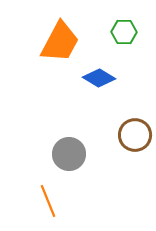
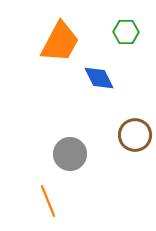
green hexagon: moved 2 px right
blue diamond: rotated 32 degrees clockwise
gray circle: moved 1 px right
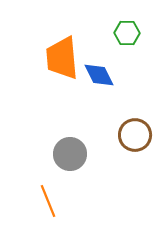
green hexagon: moved 1 px right, 1 px down
orange trapezoid: moved 2 px right, 16 px down; rotated 147 degrees clockwise
blue diamond: moved 3 px up
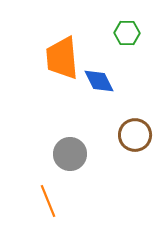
blue diamond: moved 6 px down
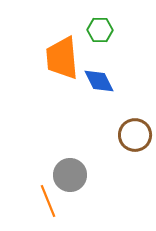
green hexagon: moved 27 px left, 3 px up
gray circle: moved 21 px down
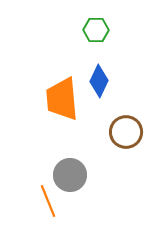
green hexagon: moved 4 px left
orange trapezoid: moved 41 px down
blue diamond: rotated 52 degrees clockwise
brown circle: moved 9 px left, 3 px up
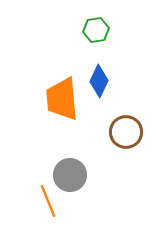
green hexagon: rotated 10 degrees counterclockwise
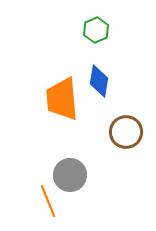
green hexagon: rotated 15 degrees counterclockwise
blue diamond: rotated 16 degrees counterclockwise
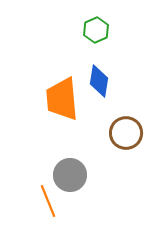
brown circle: moved 1 px down
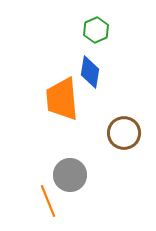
blue diamond: moved 9 px left, 9 px up
brown circle: moved 2 px left
